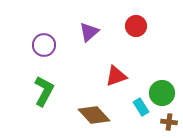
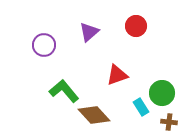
red triangle: moved 1 px right, 1 px up
green L-shape: moved 20 px right; rotated 68 degrees counterclockwise
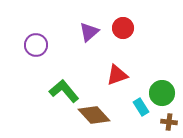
red circle: moved 13 px left, 2 px down
purple circle: moved 8 px left
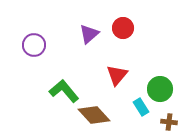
purple triangle: moved 2 px down
purple circle: moved 2 px left
red triangle: rotated 30 degrees counterclockwise
green circle: moved 2 px left, 4 px up
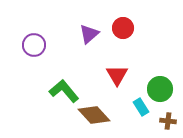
red triangle: rotated 10 degrees counterclockwise
brown cross: moved 1 px left, 1 px up
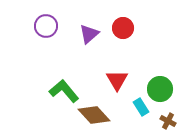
purple circle: moved 12 px right, 19 px up
red triangle: moved 5 px down
brown cross: rotated 21 degrees clockwise
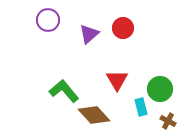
purple circle: moved 2 px right, 6 px up
cyan rectangle: rotated 18 degrees clockwise
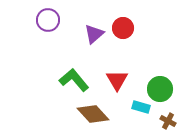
purple triangle: moved 5 px right
green L-shape: moved 10 px right, 11 px up
cyan rectangle: rotated 60 degrees counterclockwise
brown diamond: moved 1 px left, 1 px up
